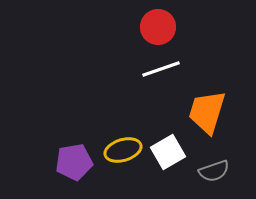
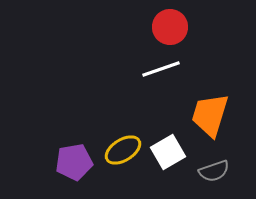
red circle: moved 12 px right
orange trapezoid: moved 3 px right, 3 px down
yellow ellipse: rotated 15 degrees counterclockwise
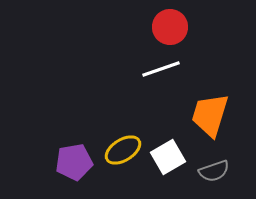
white square: moved 5 px down
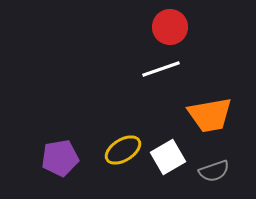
orange trapezoid: rotated 117 degrees counterclockwise
purple pentagon: moved 14 px left, 4 px up
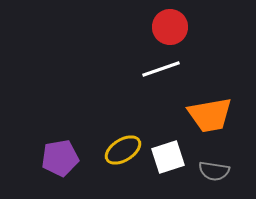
white square: rotated 12 degrees clockwise
gray semicircle: rotated 28 degrees clockwise
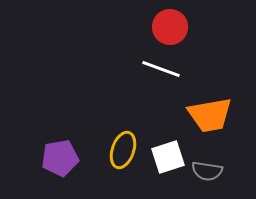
white line: rotated 39 degrees clockwise
yellow ellipse: rotated 39 degrees counterclockwise
gray semicircle: moved 7 px left
